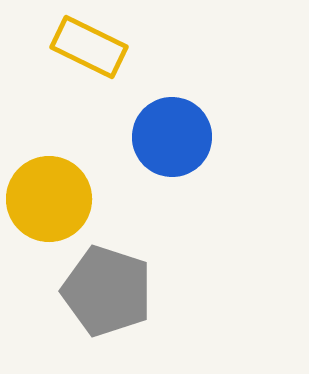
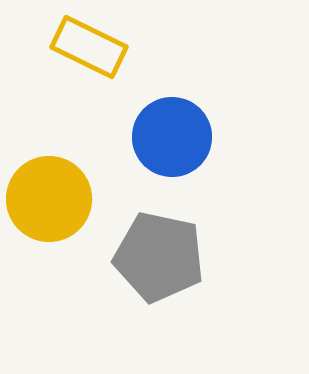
gray pentagon: moved 52 px right, 34 px up; rotated 6 degrees counterclockwise
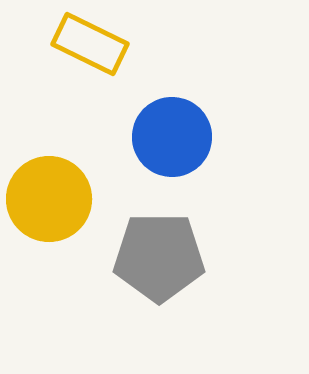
yellow rectangle: moved 1 px right, 3 px up
gray pentagon: rotated 12 degrees counterclockwise
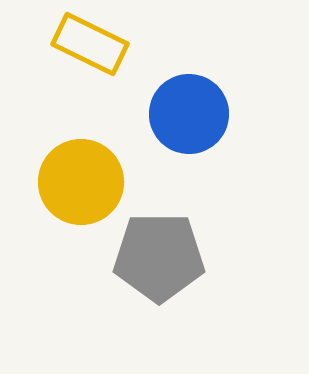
blue circle: moved 17 px right, 23 px up
yellow circle: moved 32 px right, 17 px up
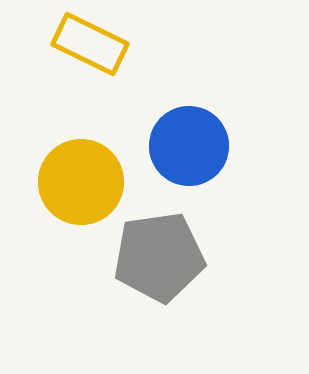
blue circle: moved 32 px down
gray pentagon: rotated 8 degrees counterclockwise
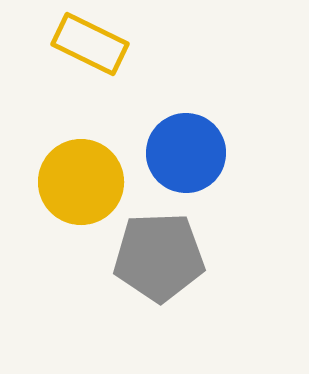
blue circle: moved 3 px left, 7 px down
gray pentagon: rotated 6 degrees clockwise
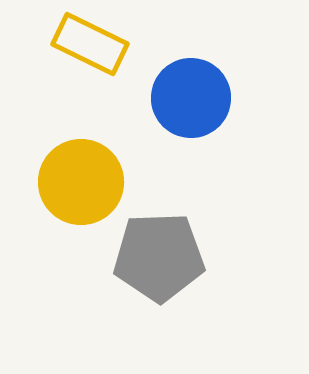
blue circle: moved 5 px right, 55 px up
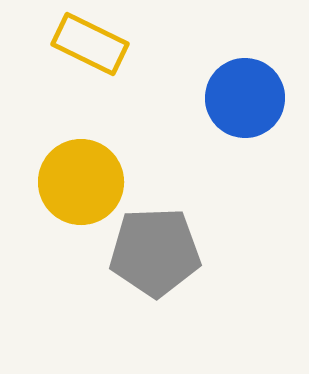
blue circle: moved 54 px right
gray pentagon: moved 4 px left, 5 px up
